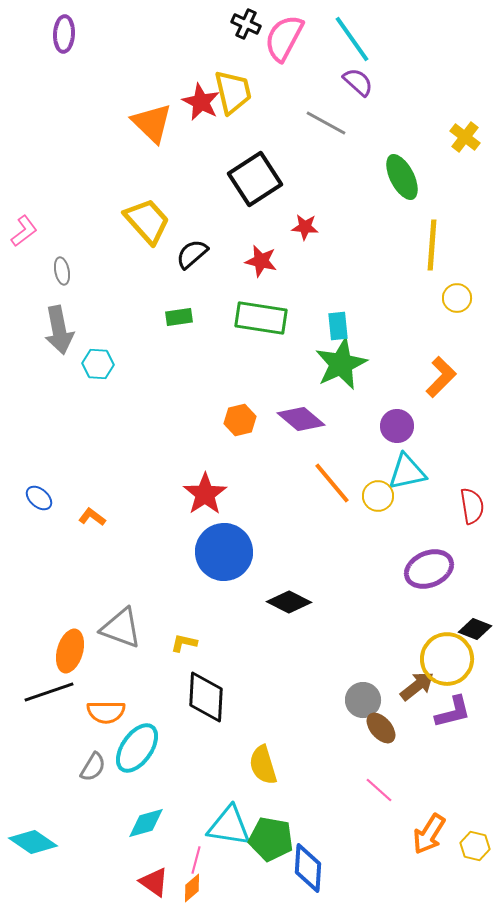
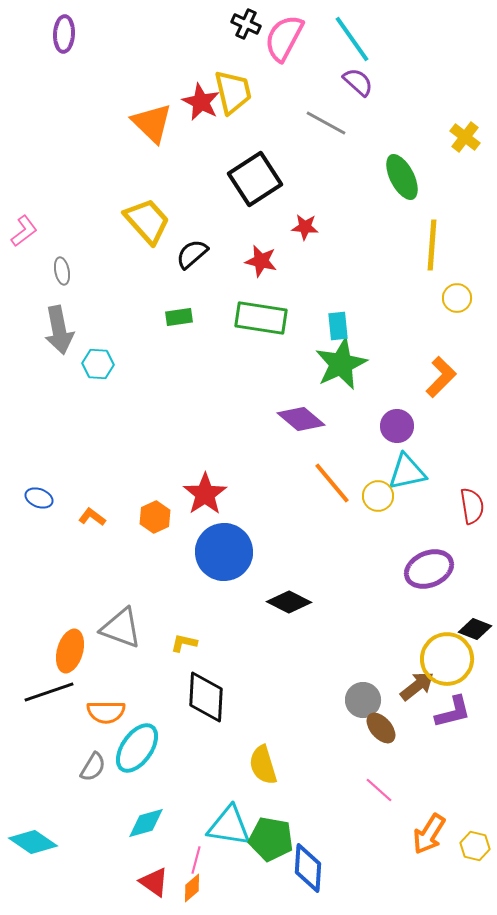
orange hexagon at (240, 420): moved 85 px left, 97 px down; rotated 12 degrees counterclockwise
blue ellipse at (39, 498): rotated 20 degrees counterclockwise
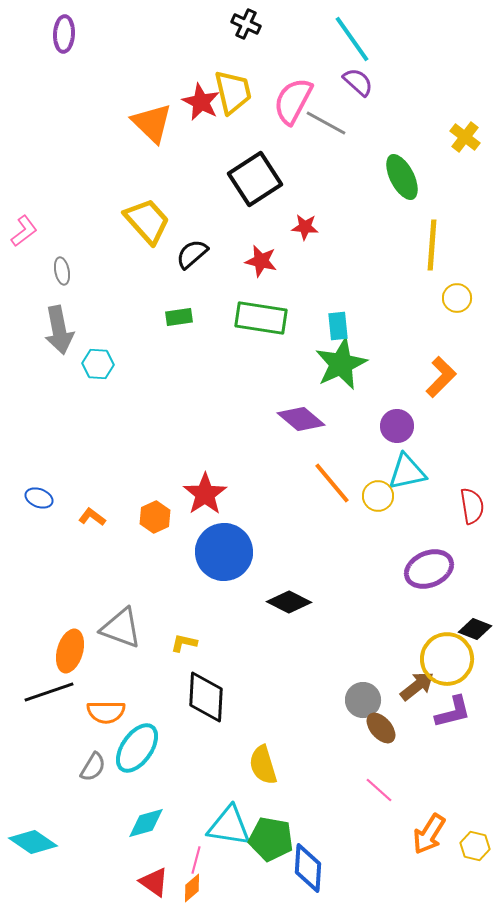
pink semicircle at (284, 38): moved 9 px right, 63 px down
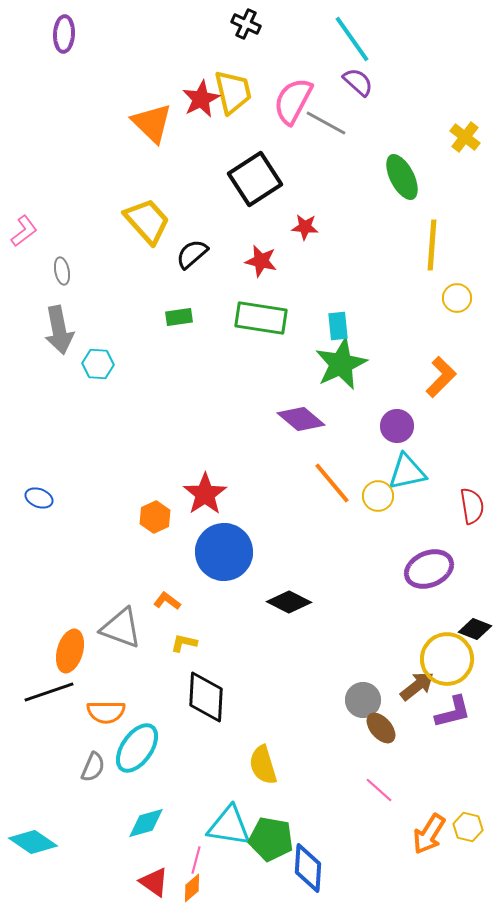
red star at (201, 102): moved 3 px up; rotated 18 degrees clockwise
orange L-shape at (92, 517): moved 75 px right, 84 px down
gray semicircle at (93, 767): rotated 8 degrees counterclockwise
yellow hexagon at (475, 846): moved 7 px left, 19 px up
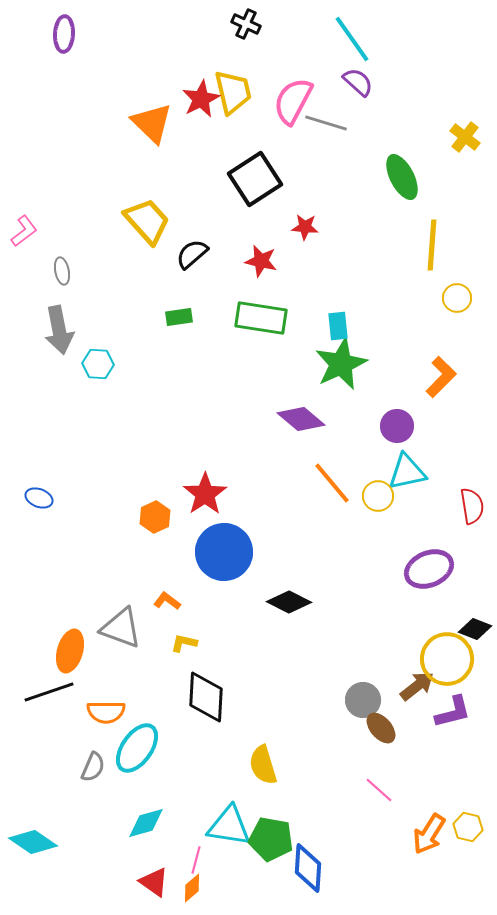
gray line at (326, 123): rotated 12 degrees counterclockwise
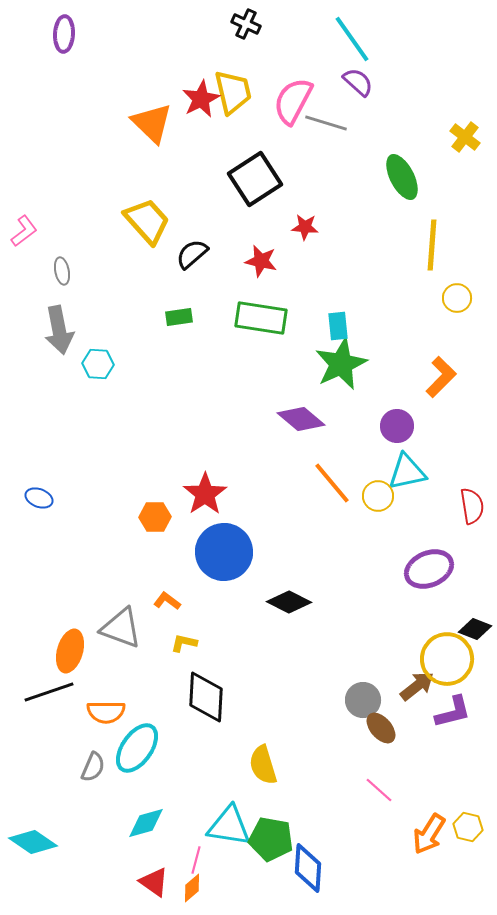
orange hexagon at (155, 517): rotated 24 degrees clockwise
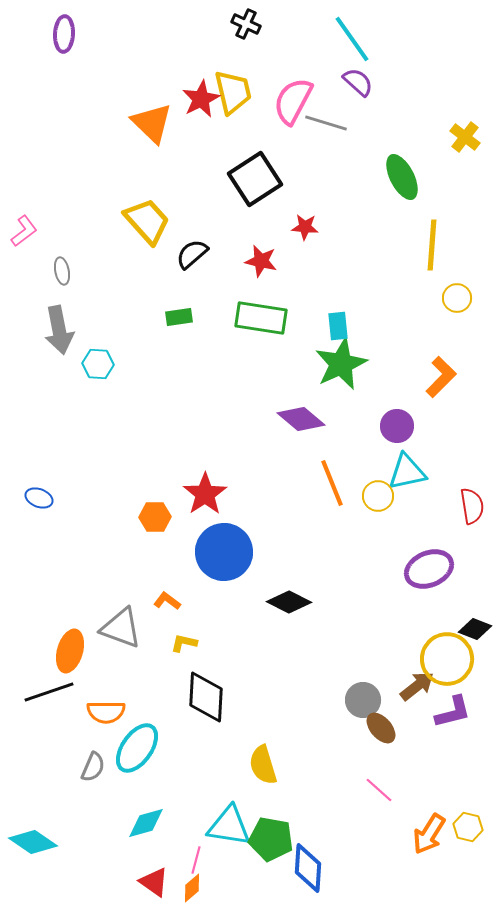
orange line at (332, 483): rotated 18 degrees clockwise
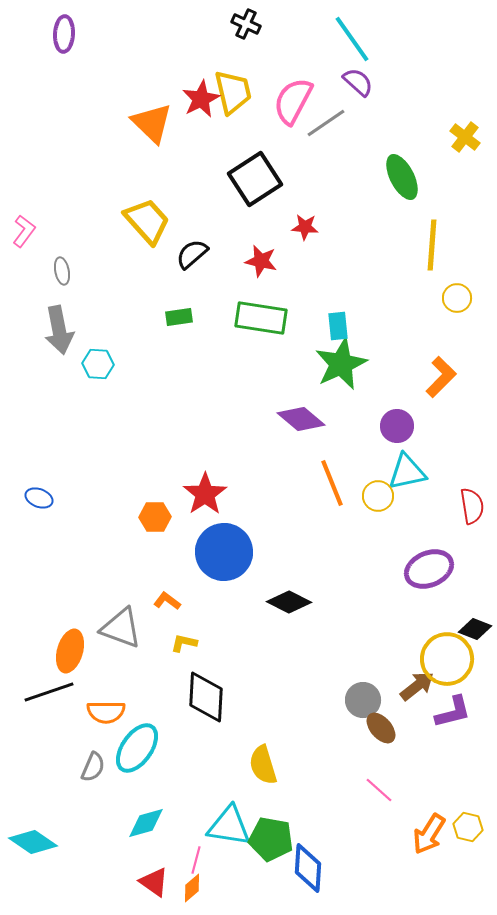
gray line at (326, 123): rotated 51 degrees counterclockwise
pink L-shape at (24, 231): rotated 16 degrees counterclockwise
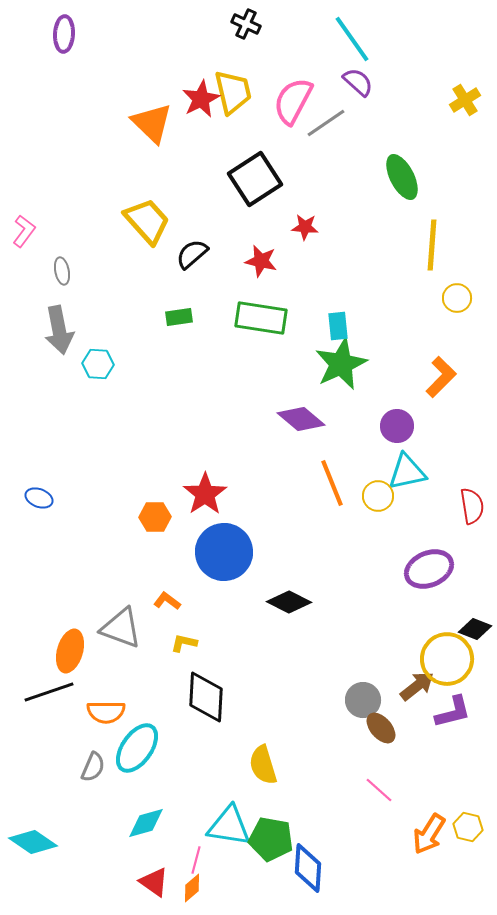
yellow cross at (465, 137): moved 37 px up; rotated 20 degrees clockwise
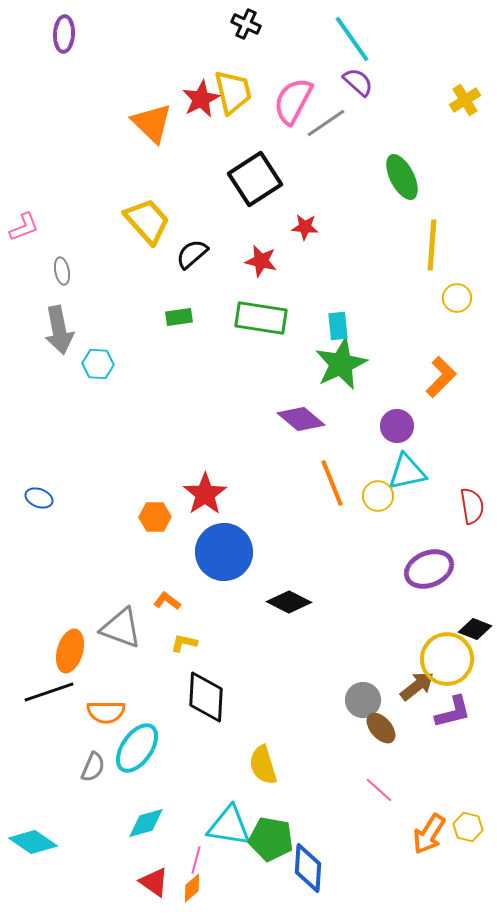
pink L-shape at (24, 231): moved 4 px up; rotated 32 degrees clockwise
